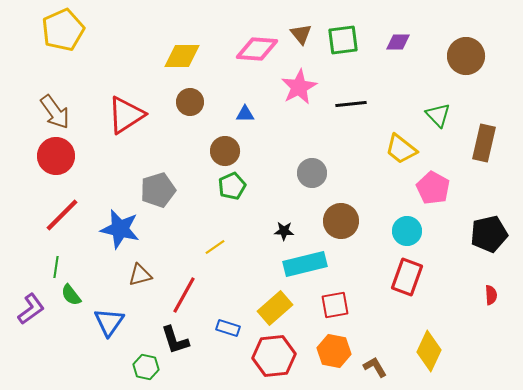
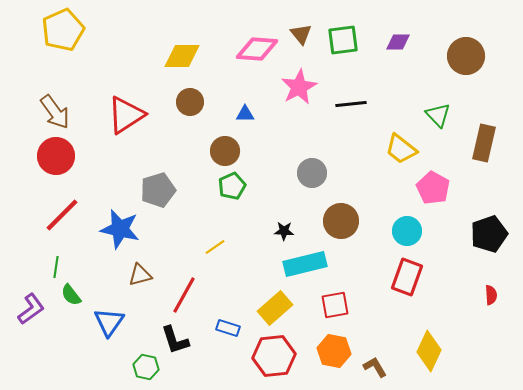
black pentagon at (489, 234): rotated 6 degrees counterclockwise
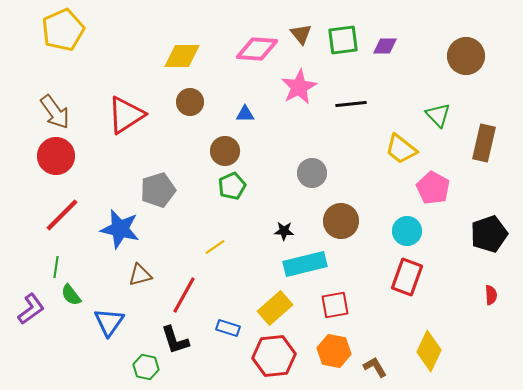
purple diamond at (398, 42): moved 13 px left, 4 px down
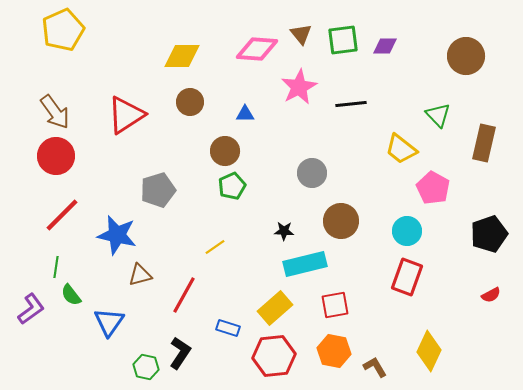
blue star at (120, 229): moved 3 px left, 6 px down
red semicircle at (491, 295): rotated 66 degrees clockwise
black L-shape at (175, 340): moved 5 px right, 13 px down; rotated 128 degrees counterclockwise
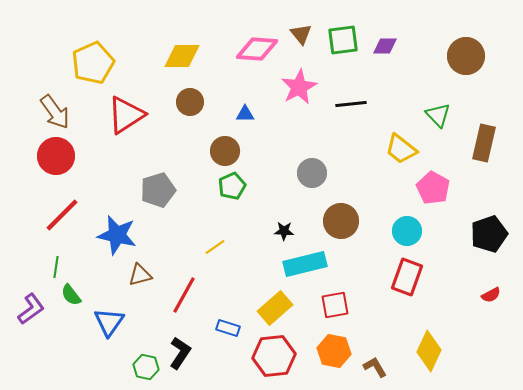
yellow pentagon at (63, 30): moved 30 px right, 33 px down
